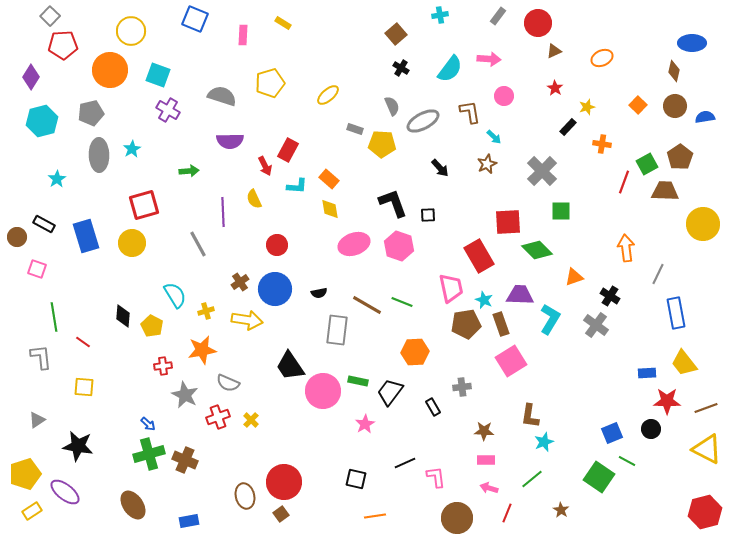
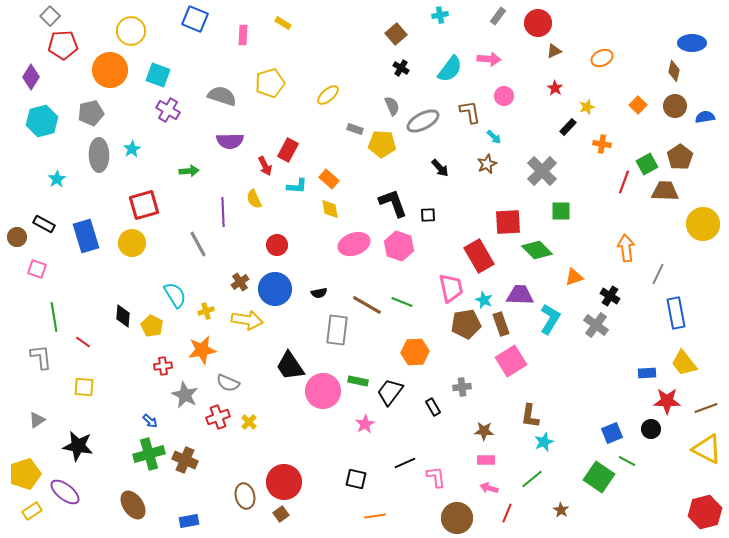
yellow cross at (251, 420): moved 2 px left, 2 px down
blue arrow at (148, 424): moved 2 px right, 3 px up
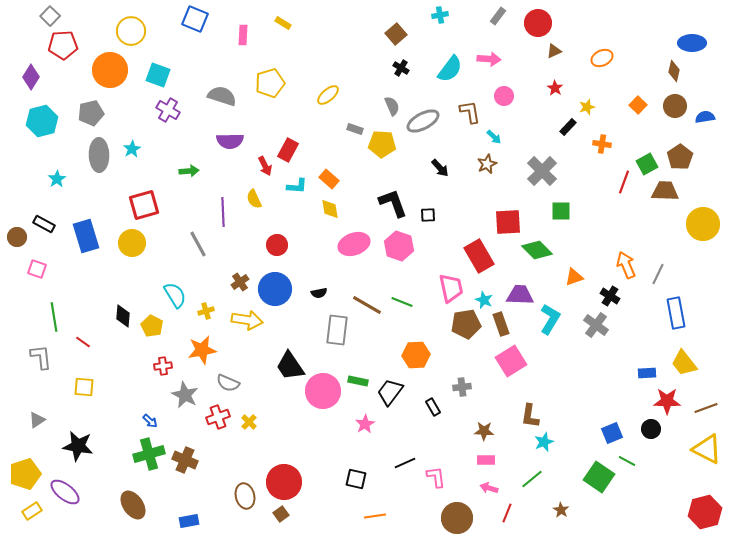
orange arrow at (626, 248): moved 17 px down; rotated 16 degrees counterclockwise
orange hexagon at (415, 352): moved 1 px right, 3 px down
